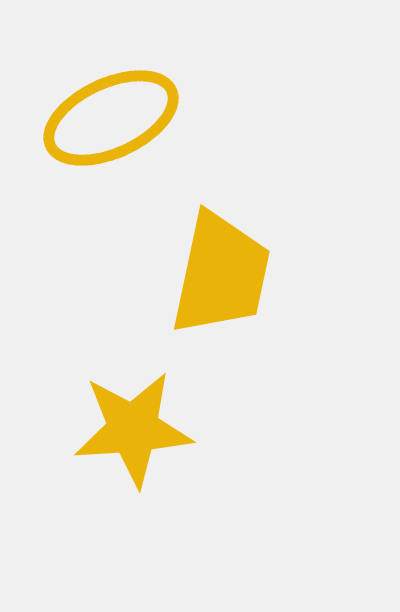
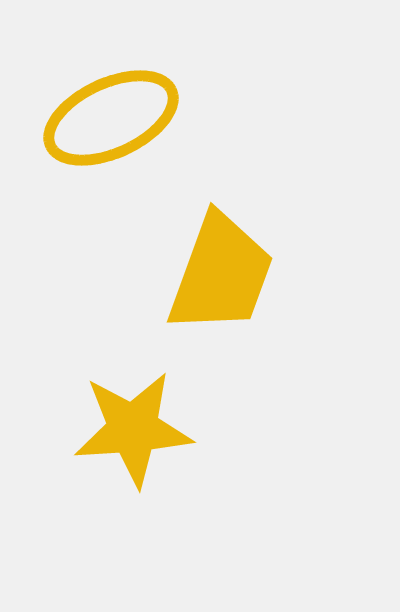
yellow trapezoid: rotated 8 degrees clockwise
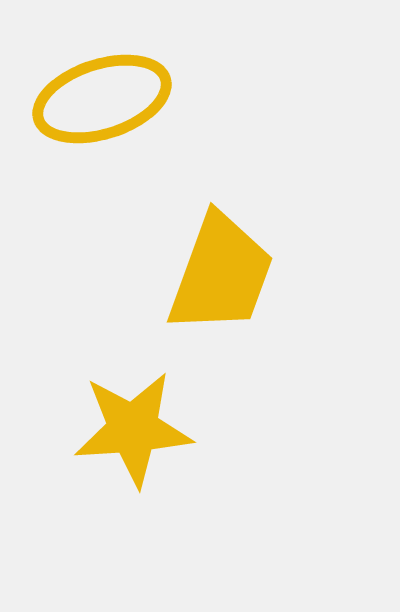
yellow ellipse: moved 9 px left, 19 px up; rotated 7 degrees clockwise
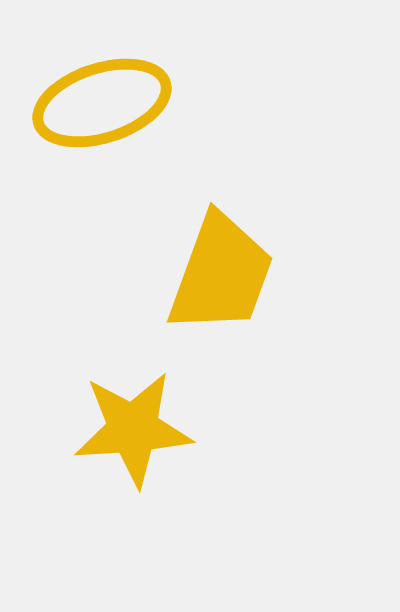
yellow ellipse: moved 4 px down
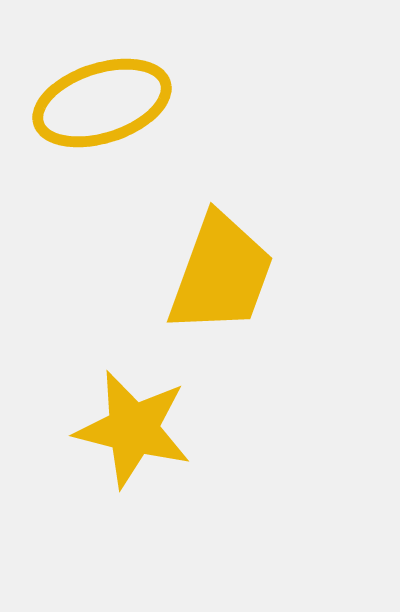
yellow star: rotated 18 degrees clockwise
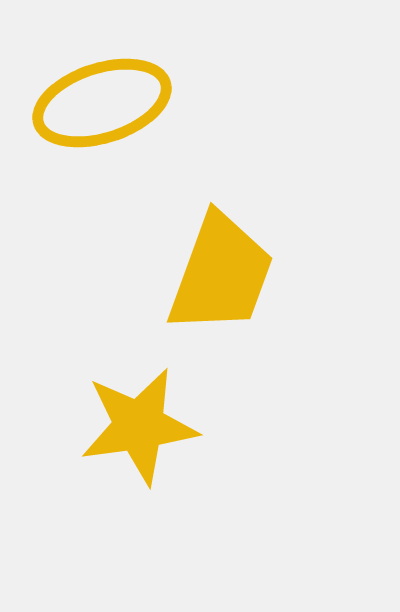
yellow star: moved 6 px right, 3 px up; rotated 22 degrees counterclockwise
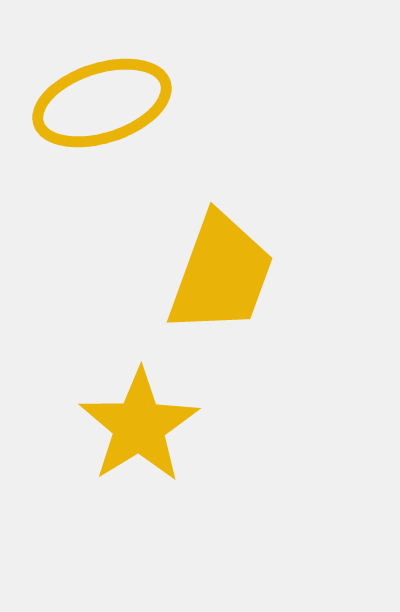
yellow star: rotated 24 degrees counterclockwise
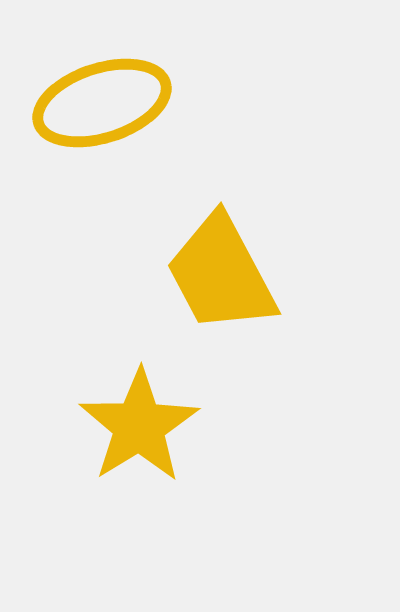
yellow trapezoid: rotated 132 degrees clockwise
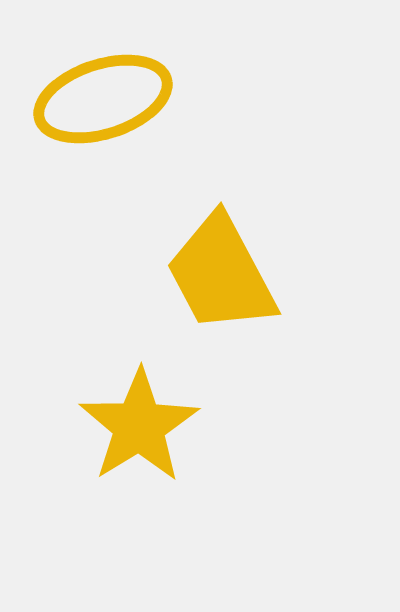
yellow ellipse: moved 1 px right, 4 px up
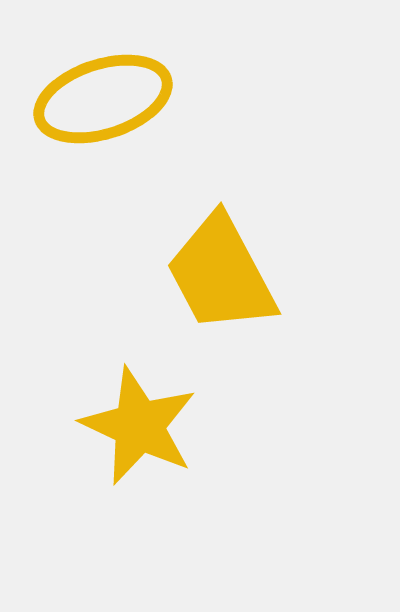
yellow star: rotated 15 degrees counterclockwise
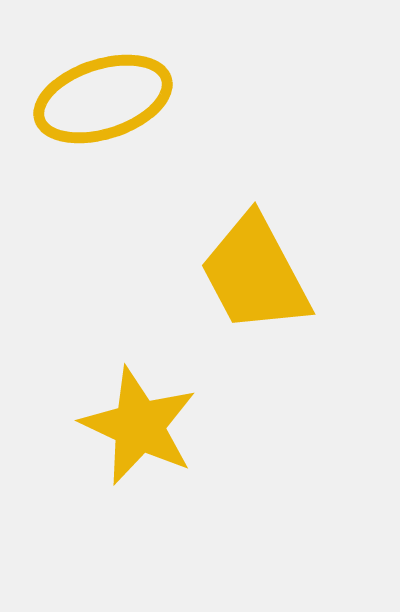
yellow trapezoid: moved 34 px right
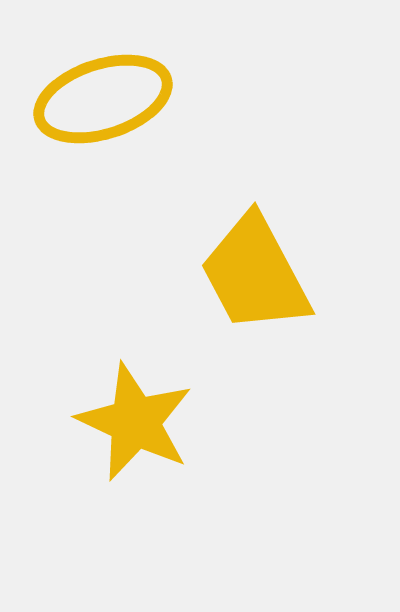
yellow star: moved 4 px left, 4 px up
